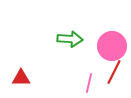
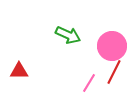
green arrow: moved 2 px left, 4 px up; rotated 20 degrees clockwise
red triangle: moved 2 px left, 7 px up
pink line: rotated 18 degrees clockwise
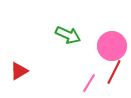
red triangle: rotated 30 degrees counterclockwise
